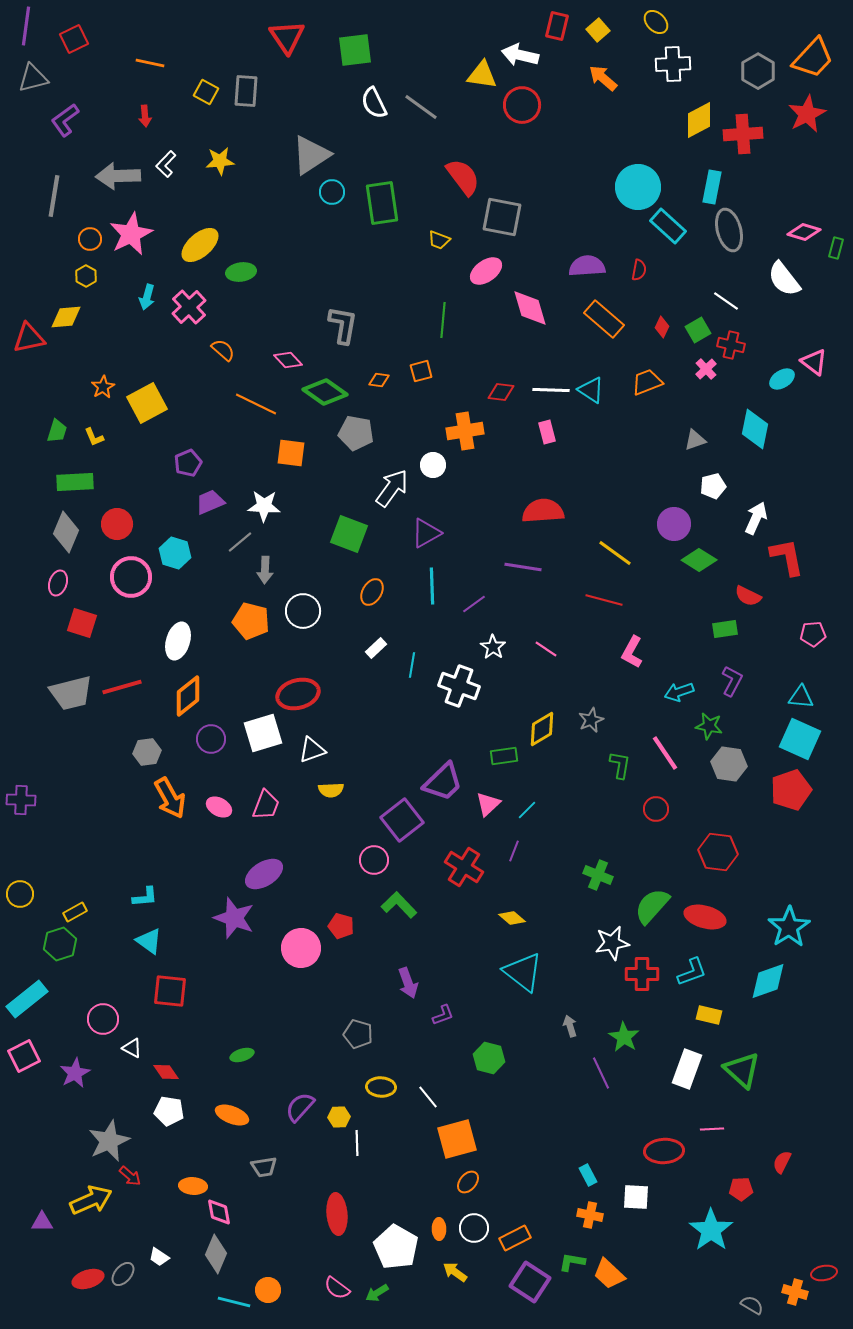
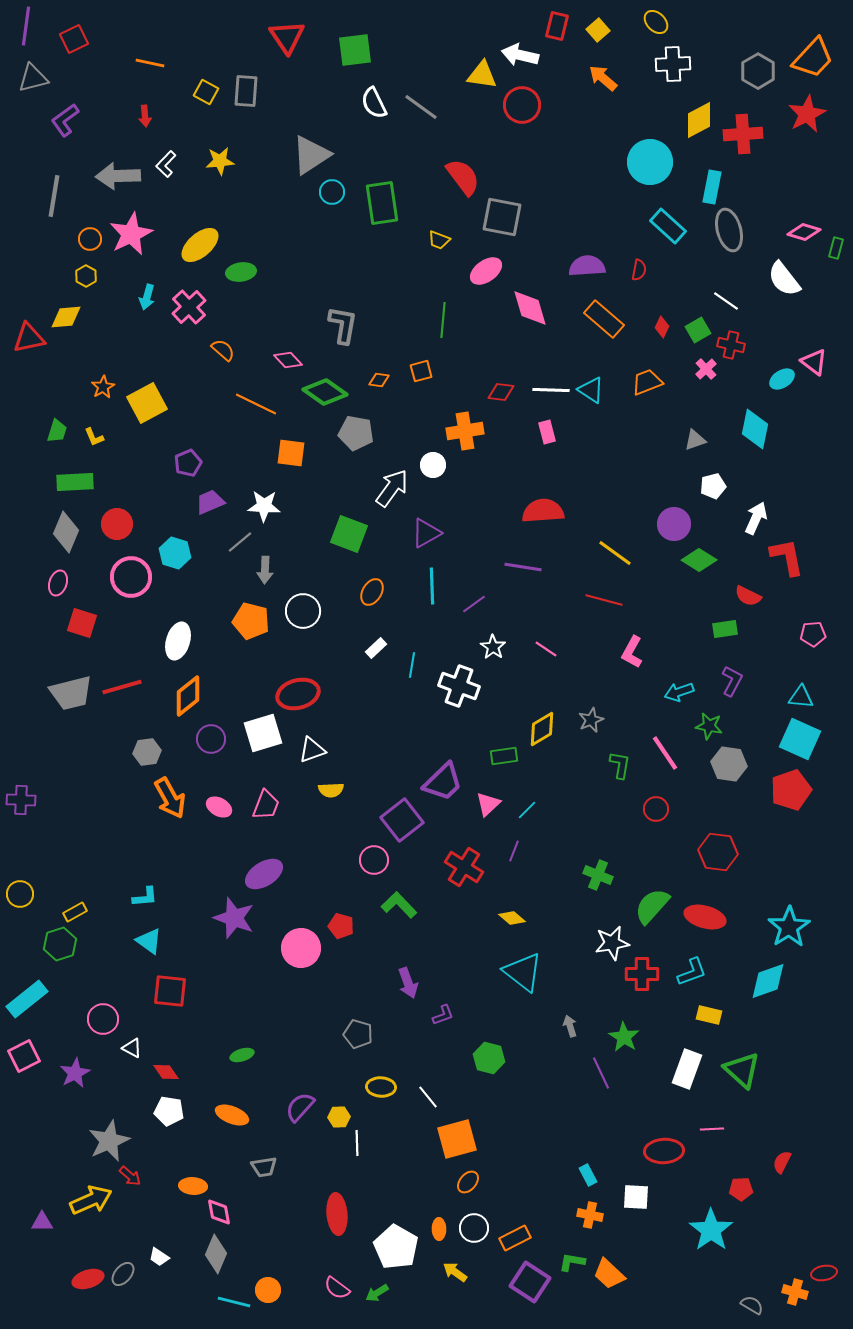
cyan circle at (638, 187): moved 12 px right, 25 px up
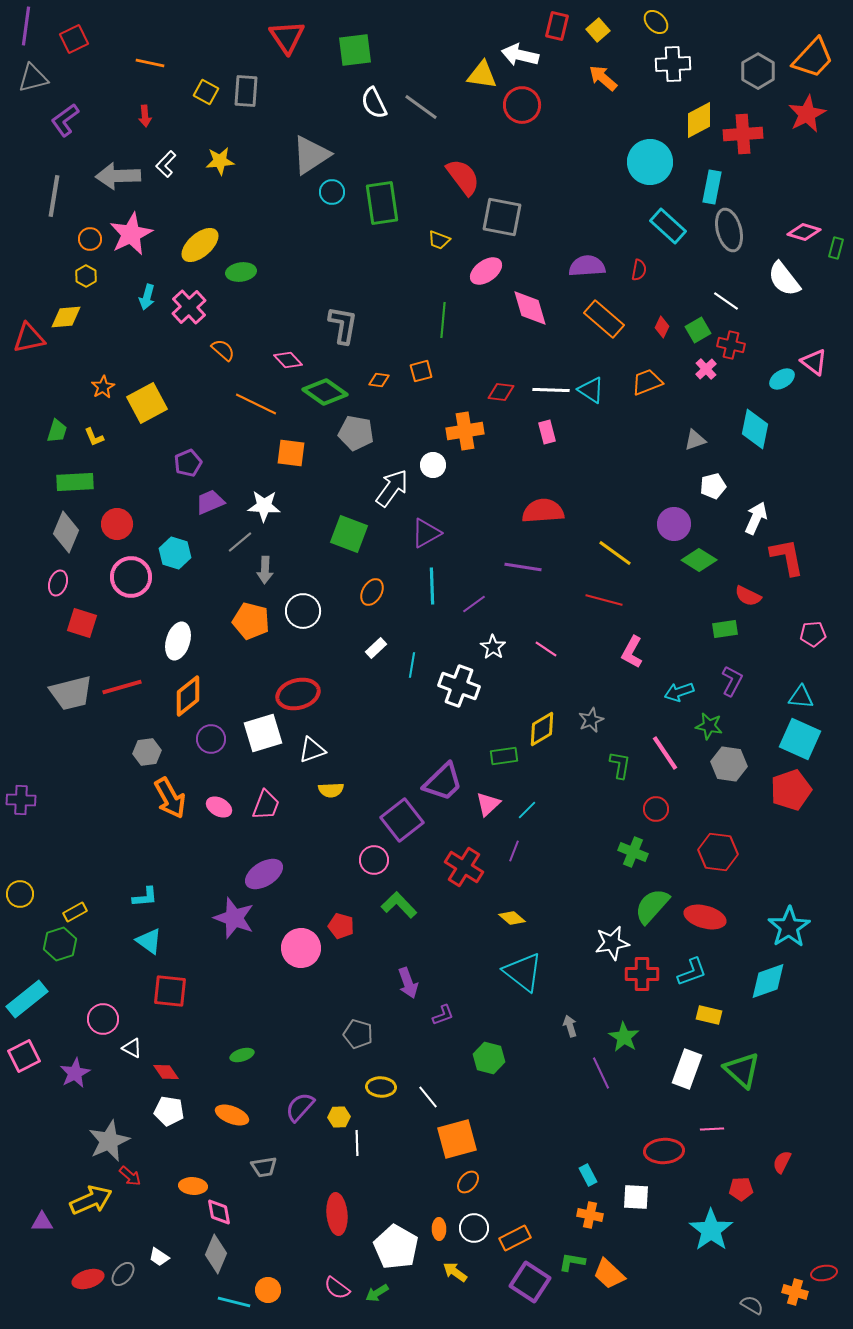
green cross at (598, 875): moved 35 px right, 23 px up
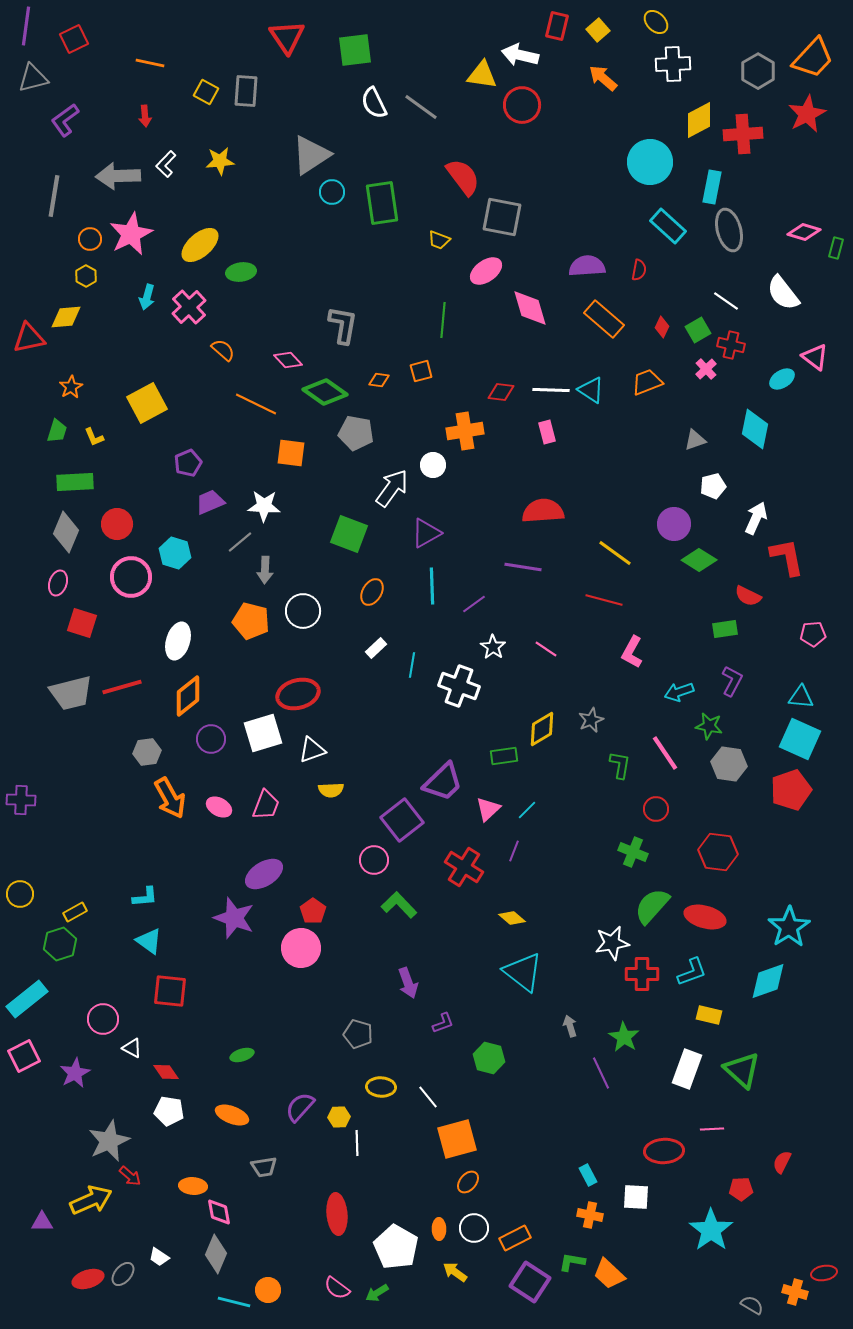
white semicircle at (784, 279): moved 1 px left, 14 px down
pink triangle at (814, 362): moved 1 px right, 5 px up
orange star at (103, 387): moved 32 px left
pink triangle at (488, 804): moved 5 px down
red pentagon at (341, 926): moved 28 px left, 15 px up; rotated 20 degrees clockwise
purple L-shape at (443, 1015): moved 8 px down
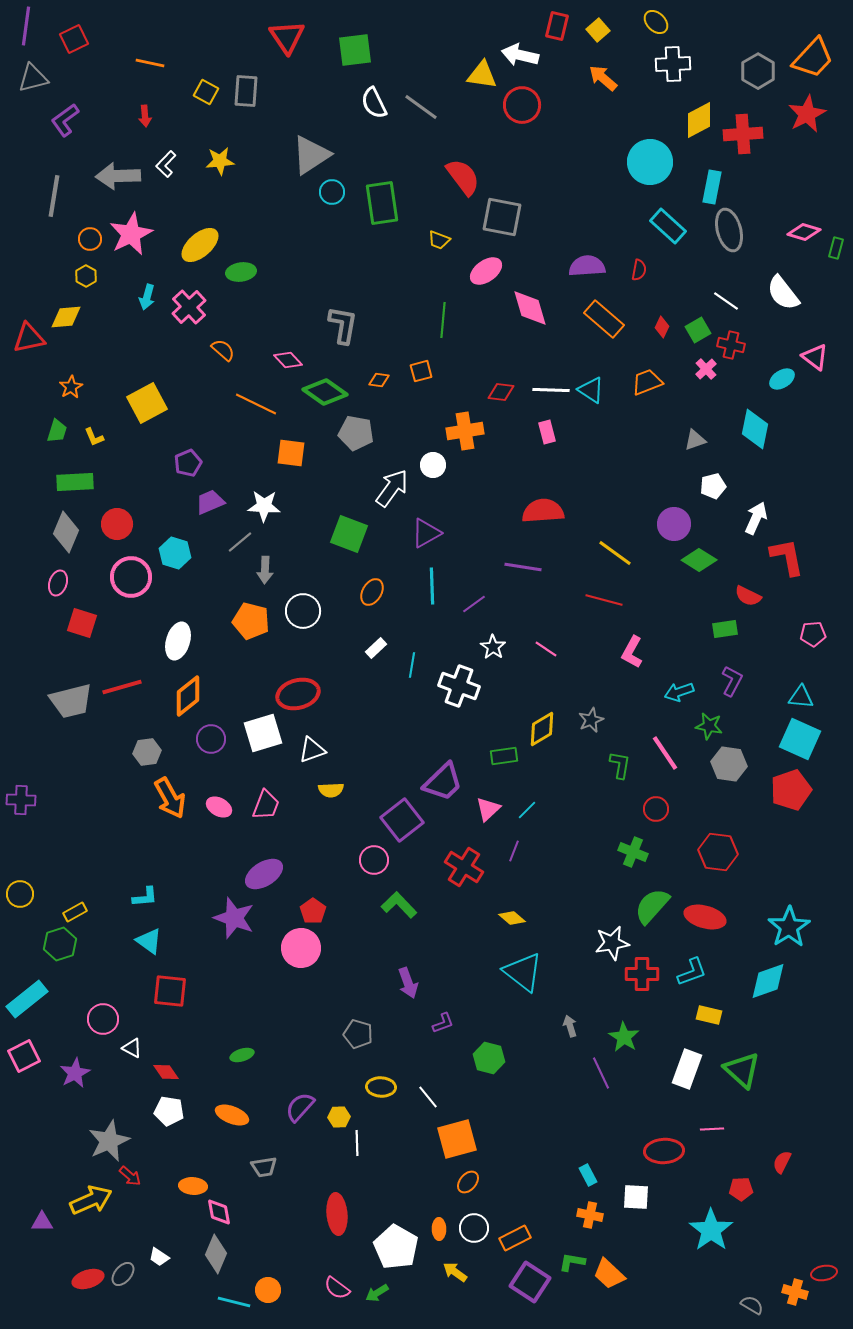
gray trapezoid at (71, 693): moved 8 px down
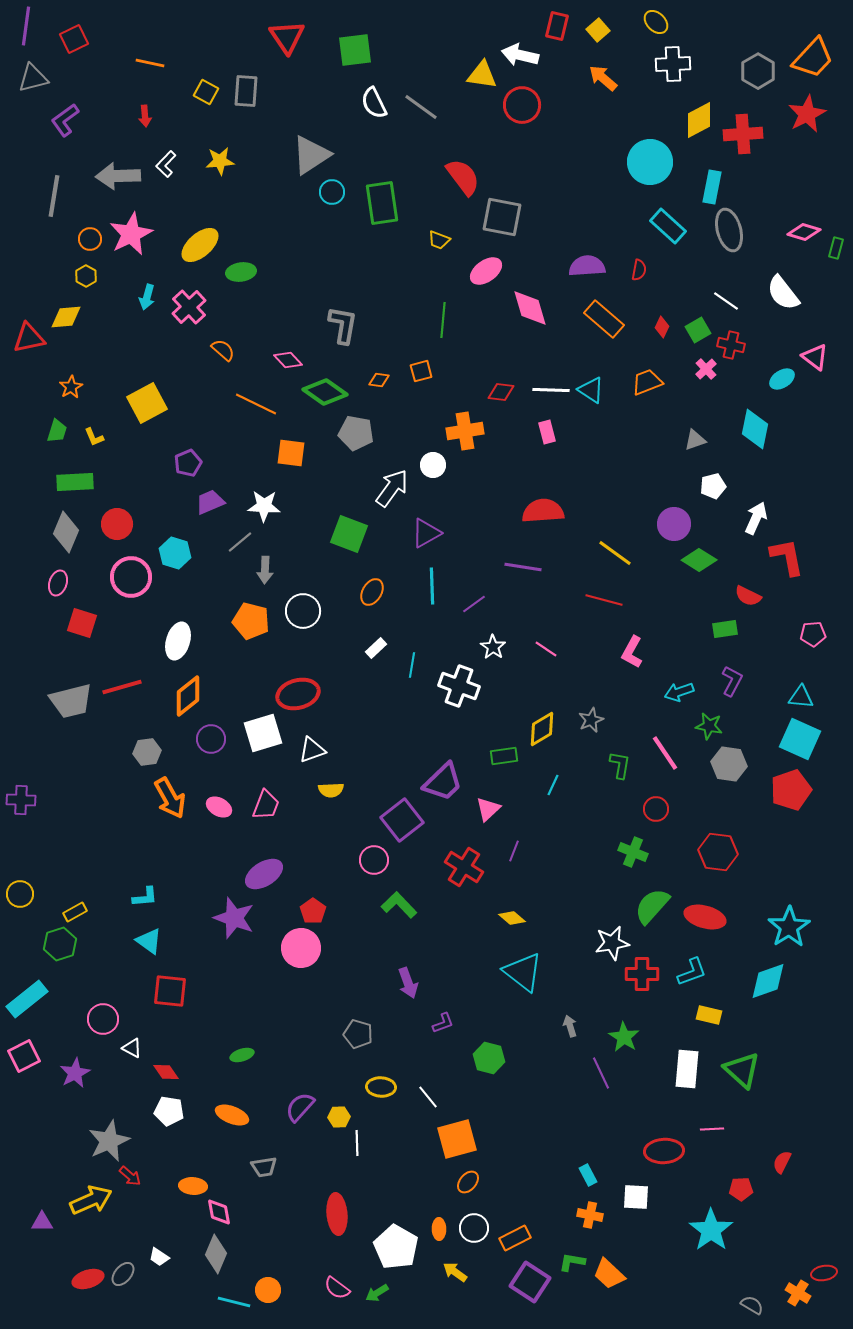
cyan line at (527, 810): moved 26 px right, 25 px up; rotated 20 degrees counterclockwise
white rectangle at (687, 1069): rotated 15 degrees counterclockwise
orange cross at (795, 1292): moved 3 px right, 1 px down; rotated 15 degrees clockwise
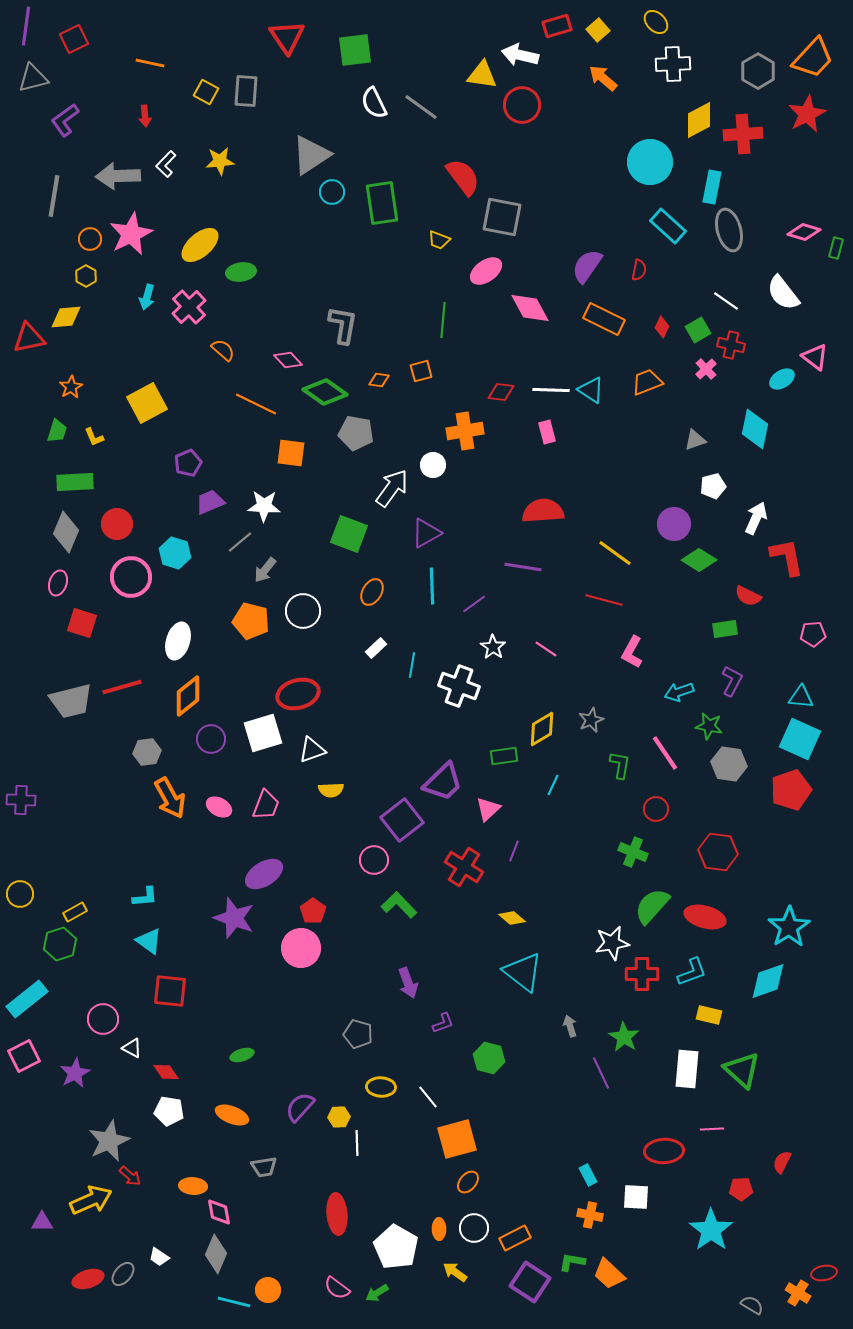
red rectangle at (557, 26): rotated 60 degrees clockwise
purple semicircle at (587, 266): rotated 51 degrees counterclockwise
pink diamond at (530, 308): rotated 12 degrees counterclockwise
orange rectangle at (604, 319): rotated 15 degrees counterclockwise
gray arrow at (265, 570): rotated 36 degrees clockwise
